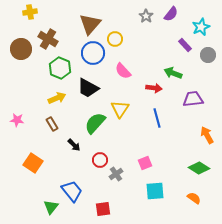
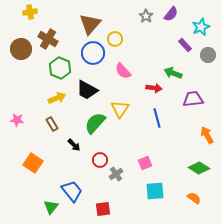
black trapezoid: moved 1 px left, 2 px down
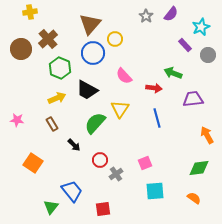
brown cross: rotated 18 degrees clockwise
pink semicircle: moved 1 px right, 5 px down
green diamond: rotated 40 degrees counterclockwise
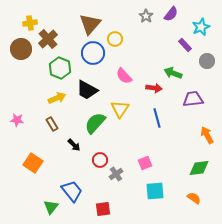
yellow cross: moved 11 px down
gray circle: moved 1 px left, 6 px down
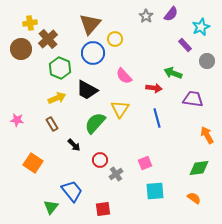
purple trapezoid: rotated 15 degrees clockwise
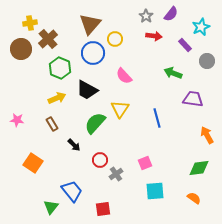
red arrow: moved 52 px up
